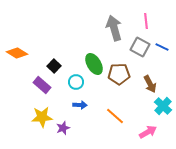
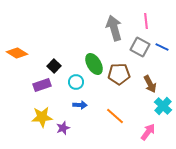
purple rectangle: rotated 60 degrees counterclockwise
pink arrow: rotated 24 degrees counterclockwise
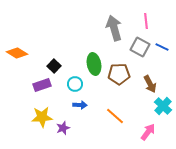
green ellipse: rotated 20 degrees clockwise
cyan circle: moved 1 px left, 2 px down
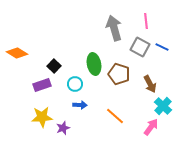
brown pentagon: rotated 20 degrees clockwise
pink arrow: moved 3 px right, 5 px up
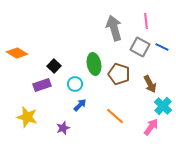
blue arrow: rotated 48 degrees counterclockwise
yellow star: moved 15 px left; rotated 20 degrees clockwise
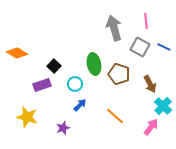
blue line: moved 2 px right
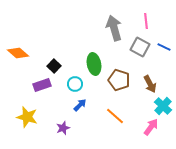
orange diamond: moved 1 px right; rotated 10 degrees clockwise
brown pentagon: moved 6 px down
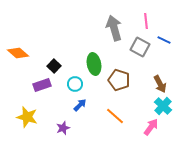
blue line: moved 7 px up
brown arrow: moved 10 px right
